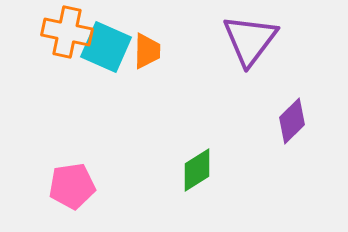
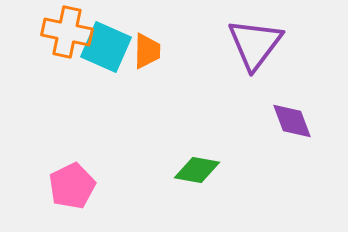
purple triangle: moved 5 px right, 4 px down
purple diamond: rotated 66 degrees counterclockwise
green diamond: rotated 42 degrees clockwise
pink pentagon: rotated 18 degrees counterclockwise
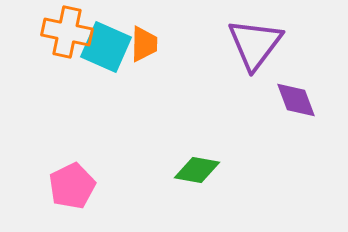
orange trapezoid: moved 3 px left, 7 px up
purple diamond: moved 4 px right, 21 px up
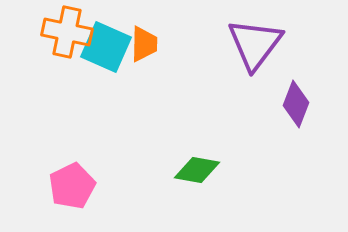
purple diamond: moved 4 px down; rotated 42 degrees clockwise
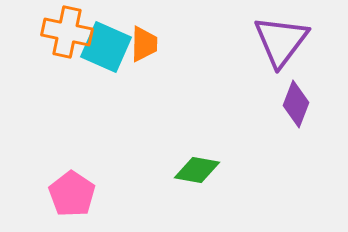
purple triangle: moved 26 px right, 3 px up
pink pentagon: moved 8 px down; rotated 12 degrees counterclockwise
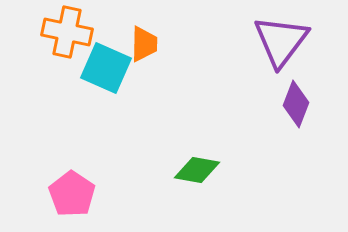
cyan square: moved 21 px down
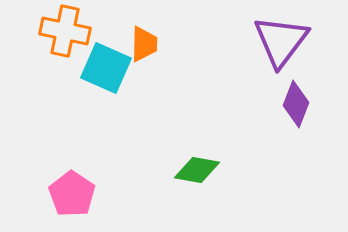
orange cross: moved 2 px left, 1 px up
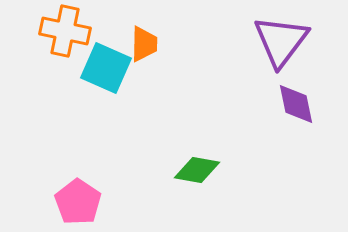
purple diamond: rotated 33 degrees counterclockwise
pink pentagon: moved 6 px right, 8 px down
